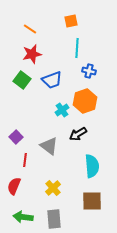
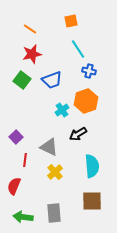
cyan line: moved 1 px right, 1 px down; rotated 36 degrees counterclockwise
orange hexagon: moved 1 px right
gray triangle: moved 1 px down; rotated 12 degrees counterclockwise
yellow cross: moved 2 px right, 16 px up
gray rectangle: moved 6 px up
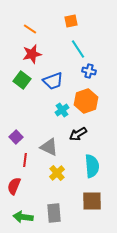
blue trapezoid: moved 1 px right, 1 px down
yellow cross: moved 2 px right, 1 px down
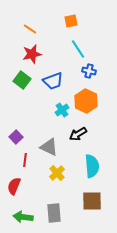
orange hexagon: rotated 15 degrees counterclockwise
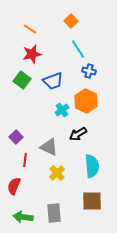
orange square: rotated 32 degrees counterclockwise
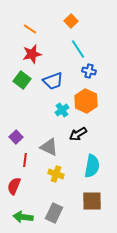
cyan semicircle: rotated 15 degrees clockwise
yellow cross: moved 1 px left, 1 px down; rotated 28 degrees counterclockwise
gray rectangle: rotated 30 degrees clockwise
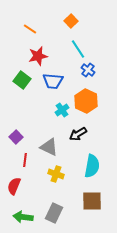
red star: moved 6 px right, 2 px down
blue cross: moved 1 px left, 1 px up; rotated 24 degrees clockwise
blue trapezoid: rotated 25 degrees clockwise
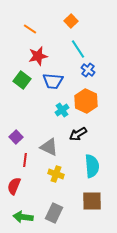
cyan semicircle: rotated 15 degrees counterclockwise
